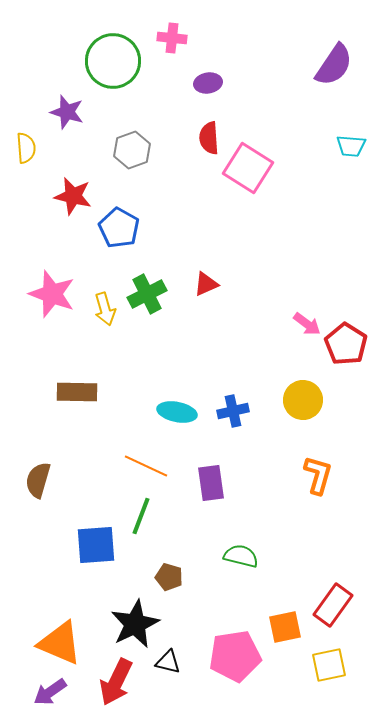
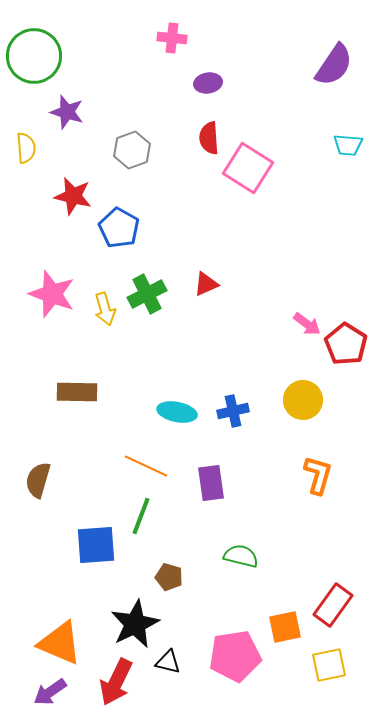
green circle: moved 79 px left, 5 px up
cyan trapezoid: moved 3 px left, 1 px up
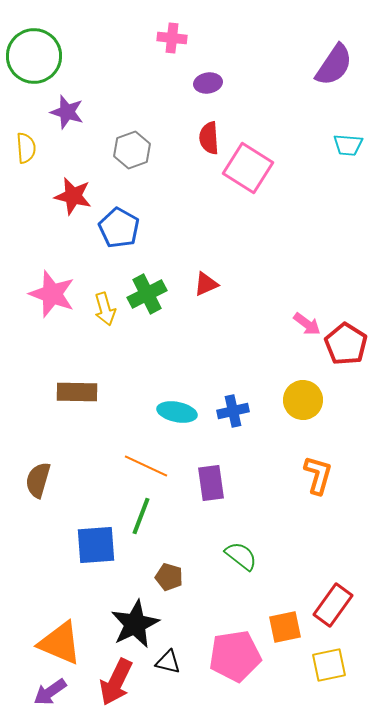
green semicircle: rotated 24 degrees clockwise
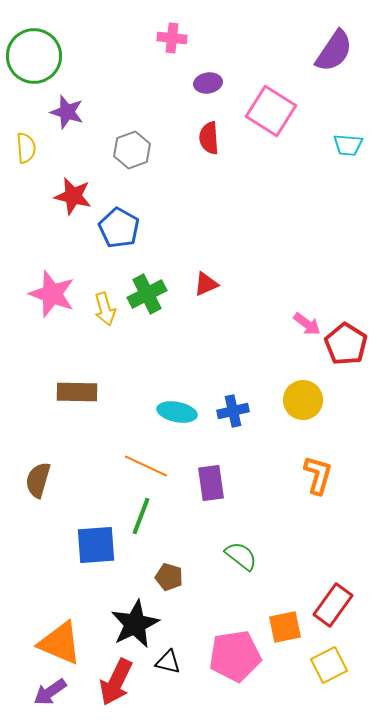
purple semicircle: moved 14 px up
pink square: moved 23 px right, 57 px up
yellow square: rotated 15 degrees counterclockwise
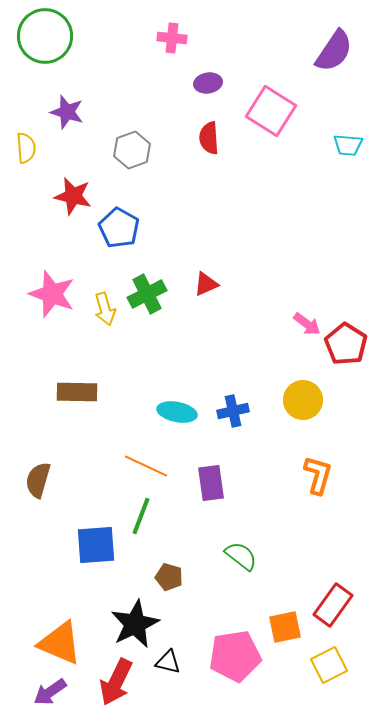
green circle: moved 11 px right, 20 px up
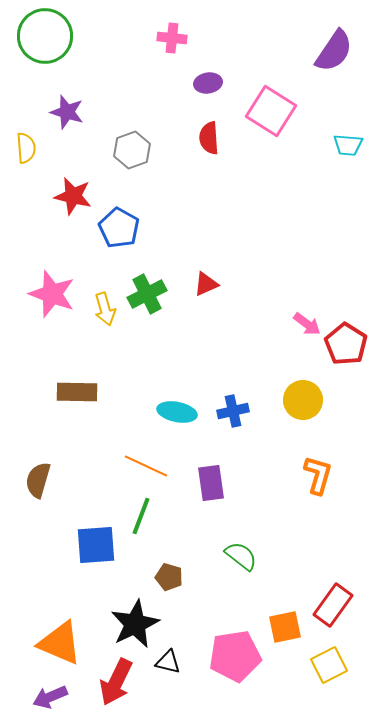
purple arrow: moved 5 px down; rotated 12 degrees clockwise
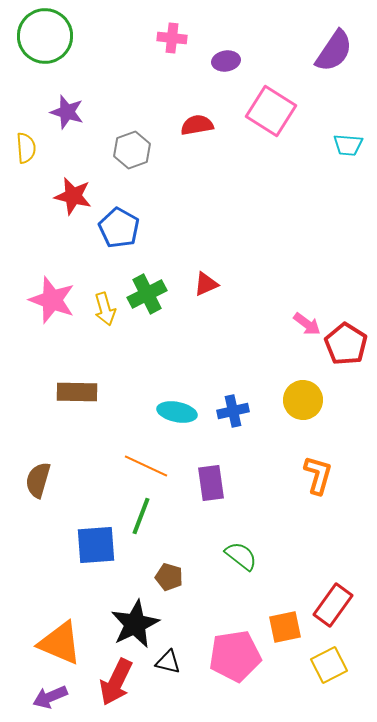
purple ellipse: moved 18 px right, 22 px up
red semicircle: moved 12 px left, 13 px up; rotated 84 degrees clockwise
pink star: moved 6 px down
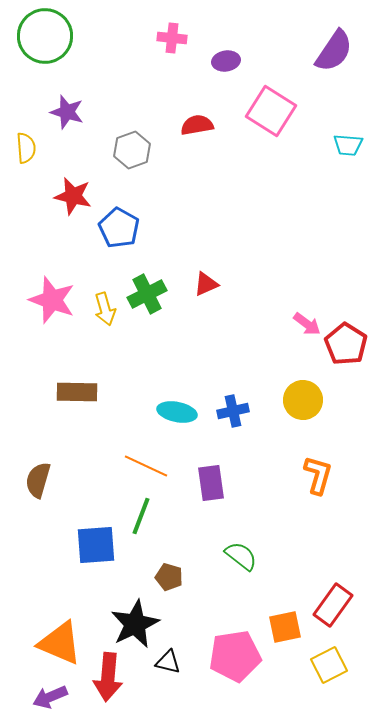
red arrow: moved 8 px left, 5 px up; rotated 21 degrees counterclockwise
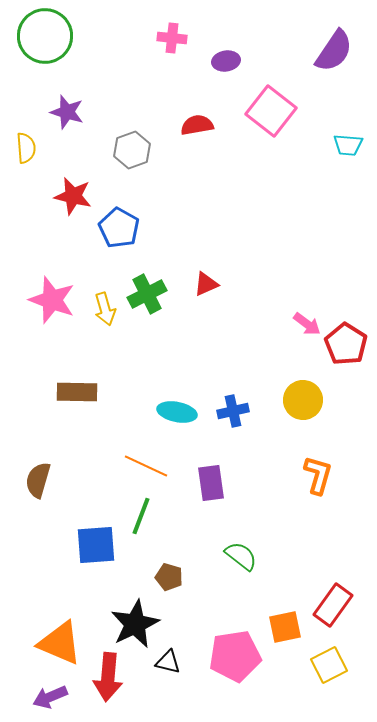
pink square: rotated 6 degrees clockwise
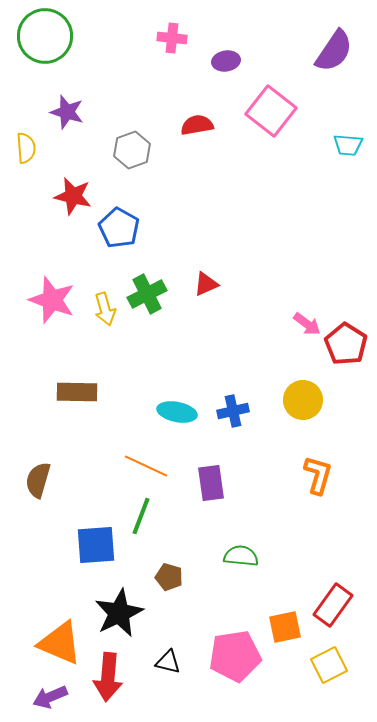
green semicircle: rotated 32 degrees counterclockwise
black star: moved 16 px left, 11 px up
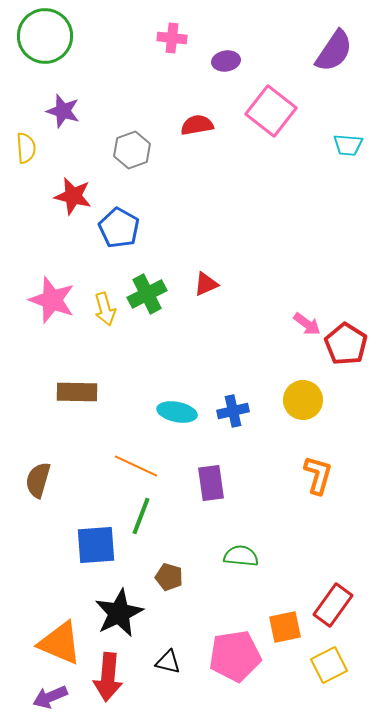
purple star: moved 4 px left, 1 px up
orange line: moved 10 px left
